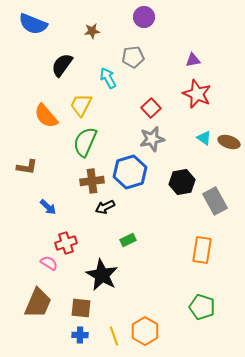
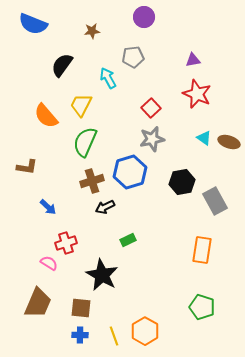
brown cross: rotated 10 degrees counterclockwise
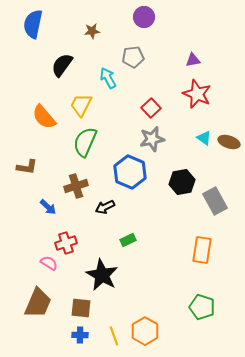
blue semicircle: rotated 80 degrees clockwise
orange semicircle: moved 2 px left, 1 px down
blue hexagon: rotated 20 degrees counterclockwise
brown cross: moved 16 px left, 5 px down
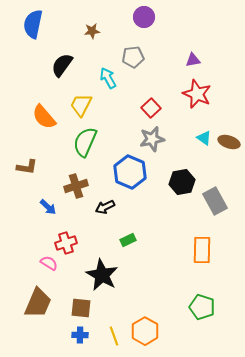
orange rectangle: rotated 8 degrees counterclockwise
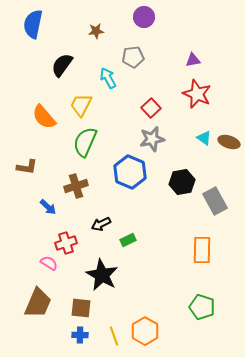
brown star: moved 4 px right
black arrow: moved 4 px left, 17 px down
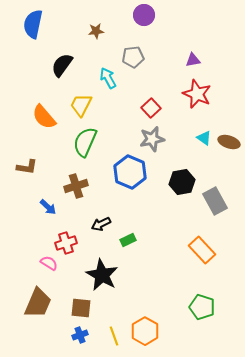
purple circle: moved 2 px up
orange rectangle: rotated 44 degrees counterclockwise
blue cross: rotated 21 degrees counterclockwise
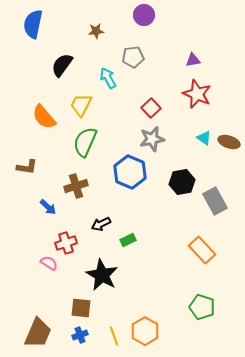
brown trapezoid: moved 30 px down
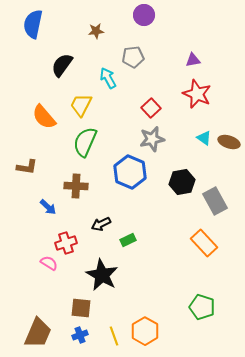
brown cross: rotated 20 degrees clockwise
orange rectangle: moved 2 px right, 7 px up
